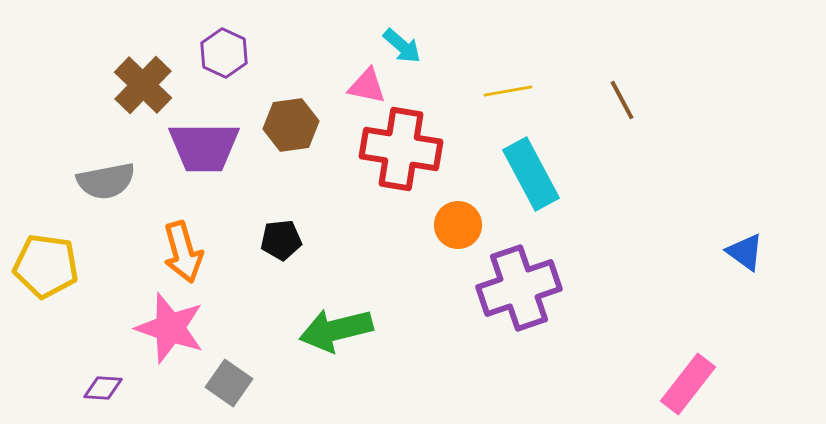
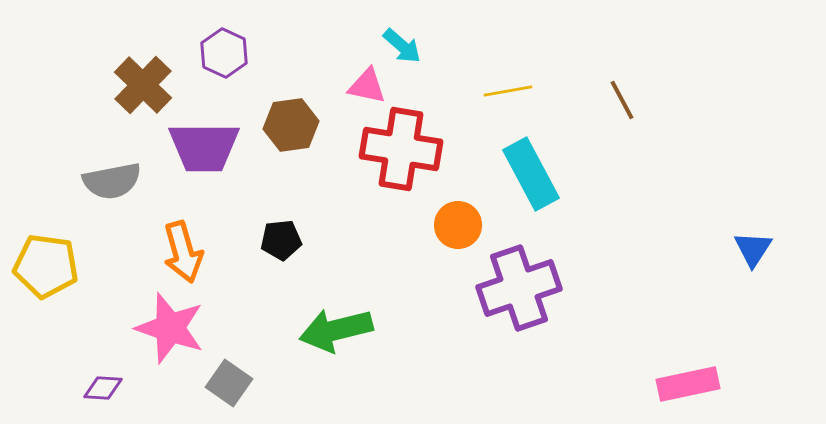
gray semicircle: moved 6 px right
blue triangle: moved 8 px right, 3 px up; rotated 27 degrees clockwise
pink rectangle: rotated 40 degrees clockwise
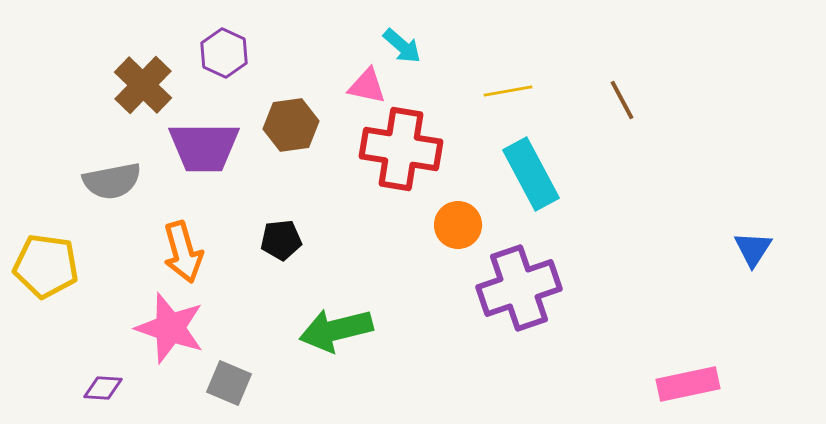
gray square: rotated 12 degrees counterclockwise
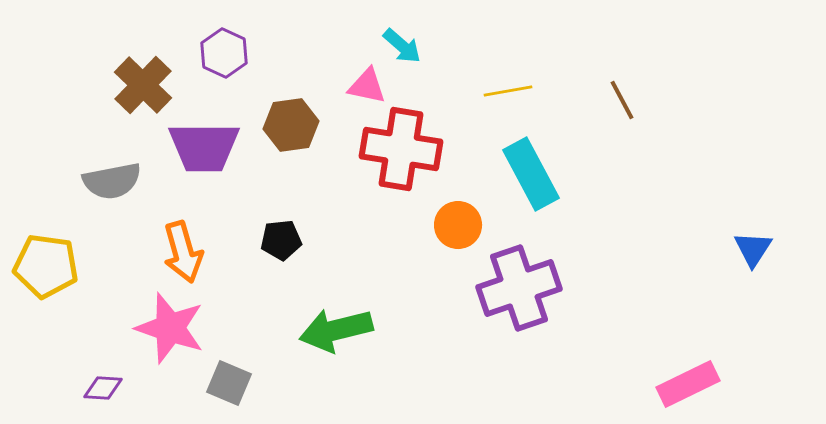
pink rectangle: rotated 14 degrees counterclockwise
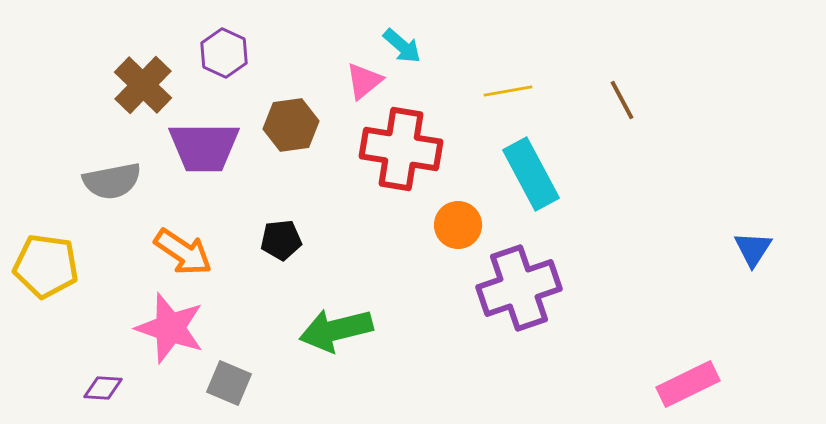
pink triangle: moved 3 px left, 5 px up; rotated 51 degrees counterclockwise
orange arrow: rotated 40 degrees counterclockwise
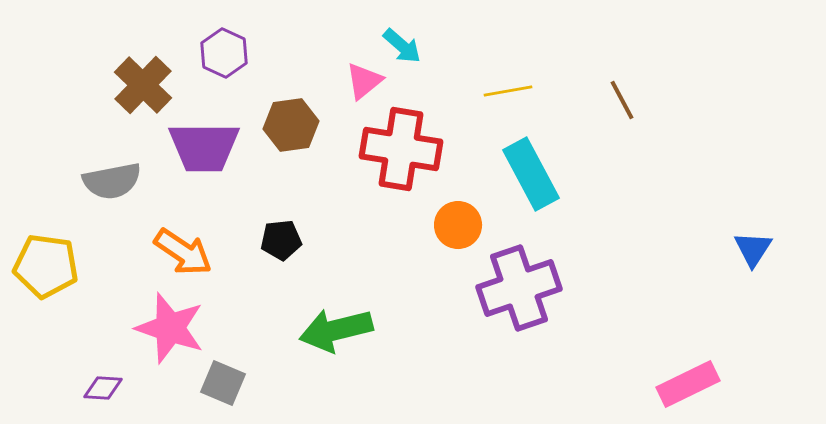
gray square: moved 6 px left
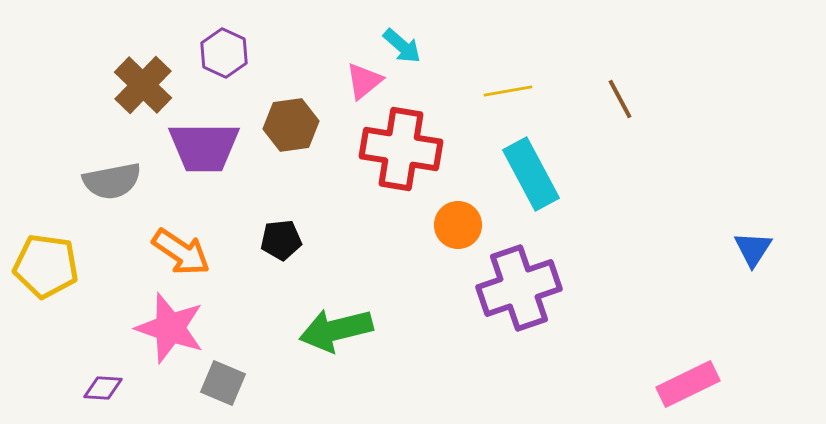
brown line: moved 2 px left, 1 px up
orange arrow: moved 2 px left
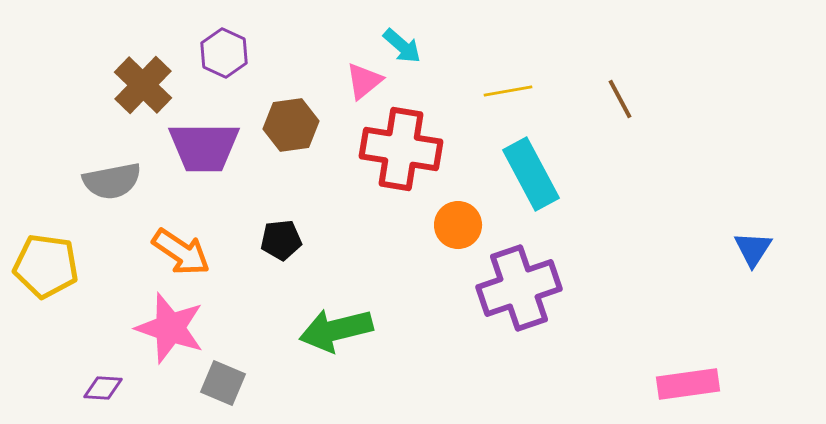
pink rectangle: rotated 18 degrees clockwise
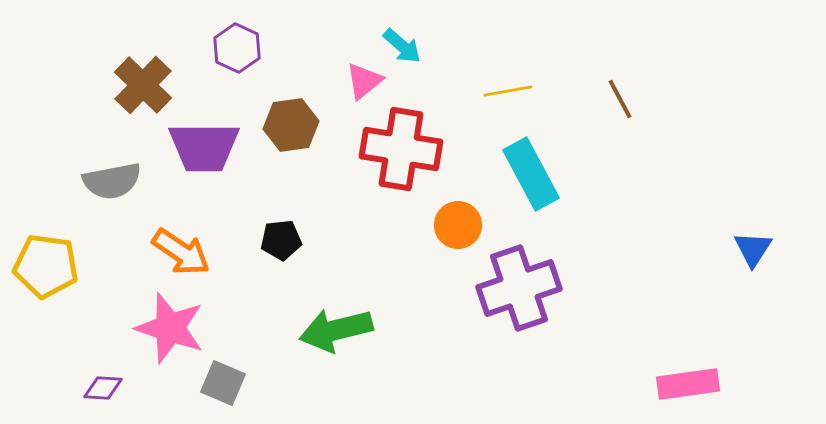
purple hexagon: moved 13 px right, 5 px up
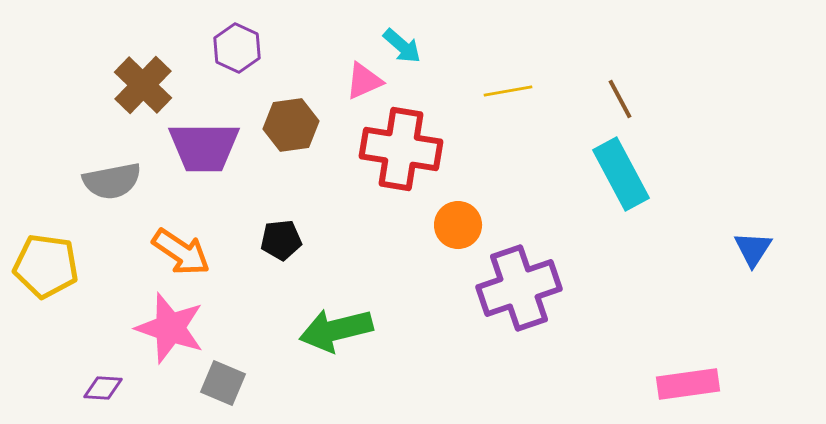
pink triangle: rotated 15 degrees clockwise
cyan rectangle: moved 90 px right
